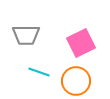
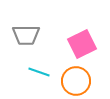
pink square: moved 1 px right, 1 px down
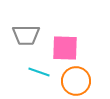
pink square: moved 17 px left, 4 px down; rotated 28 degrees clockwise
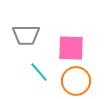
pink square: moved 6 px right
cyan line: rotated 30 degrees clockwise
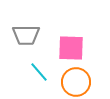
orange circle: moved 1 px down
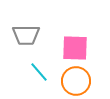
pink square: moved 4 px right
orange circle: moved 1 px up
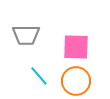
pink square: moved 1 px right, 1 px up
cyan line: moved 4 px down
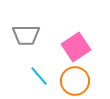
pink square: rotated 36 degrees counterclockwise
orange circle: moved 1 px left
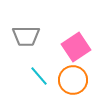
gray trapezoid: moved 1 px down
orange circle: moved 2 px left, 1 px up
